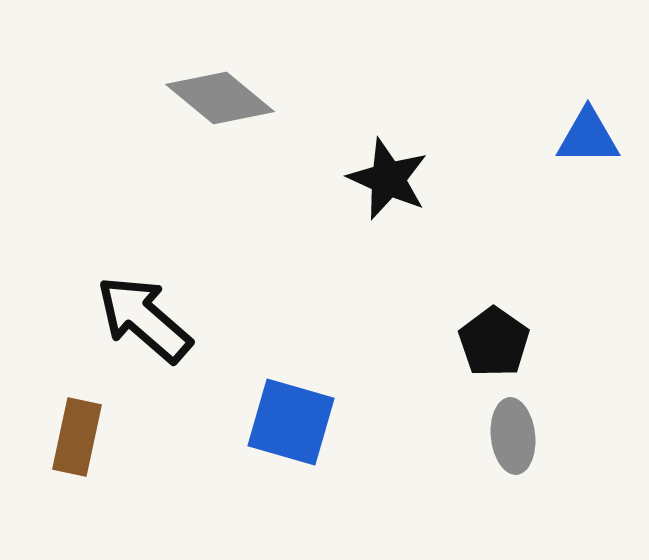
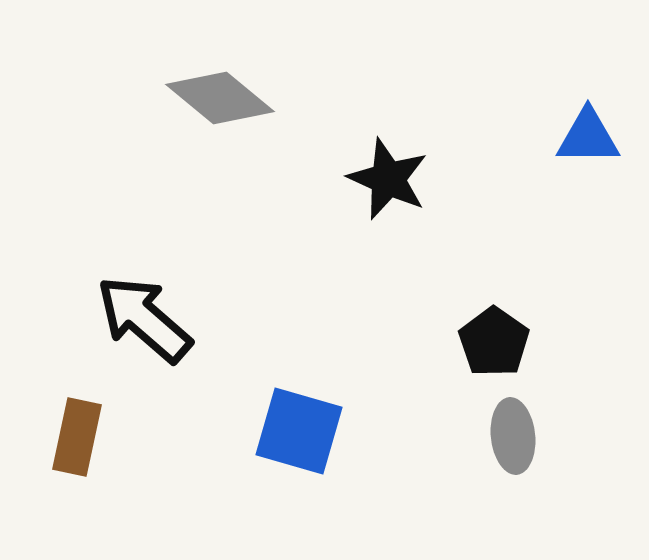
blue square: moved 8 px right, 9 px down
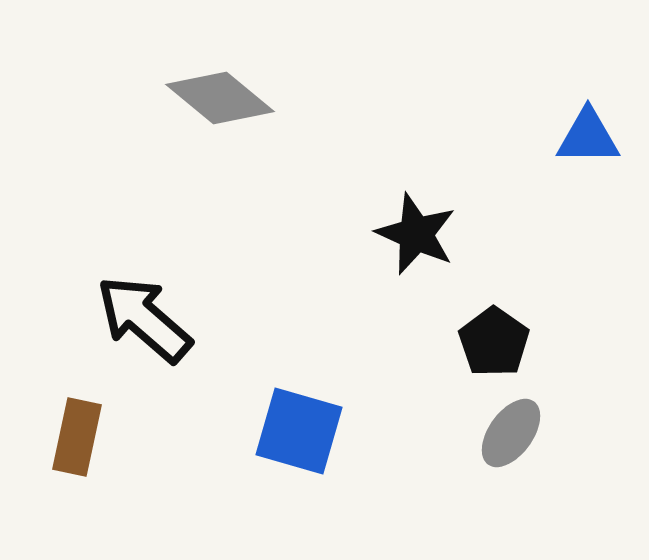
black star: moved 28 px right, 55 px down
gray ellipse: moved 2 px left, 3 px up; rotated 42 degrees clockwise
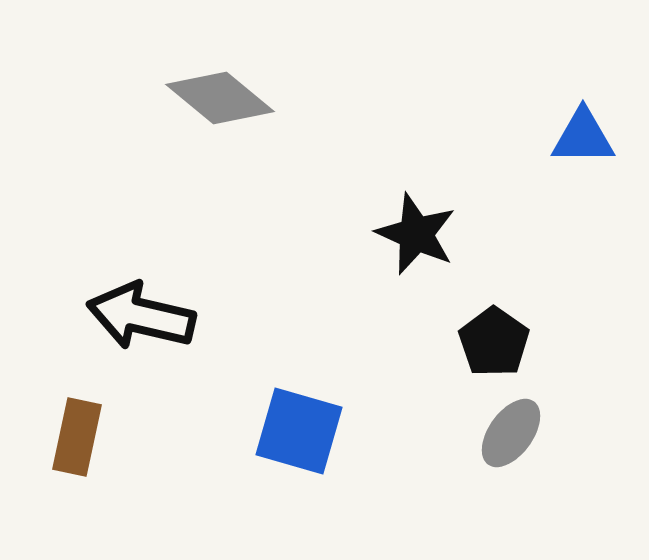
blue triangle: moved 5 px left
black arrow: moved 3 px left, 3 px up; rotated 28 degrees counterclockwise
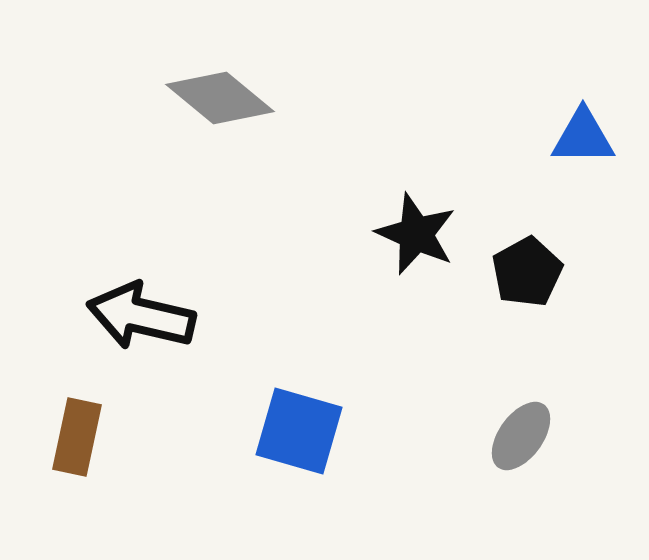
black pentagon: moved 33 px right, 70 px up; rotated 8 degrees clockwise
gray ellipse: moved 10 px right, 3 px down
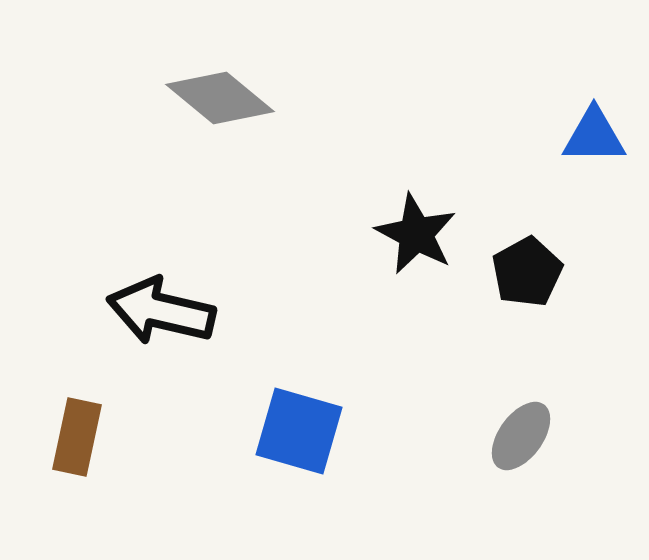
blue triangle: moved 11 px right, 1 px up
black star: rotated 4 degrees clockwise
black arrow: moved 20 px right, 5 px up
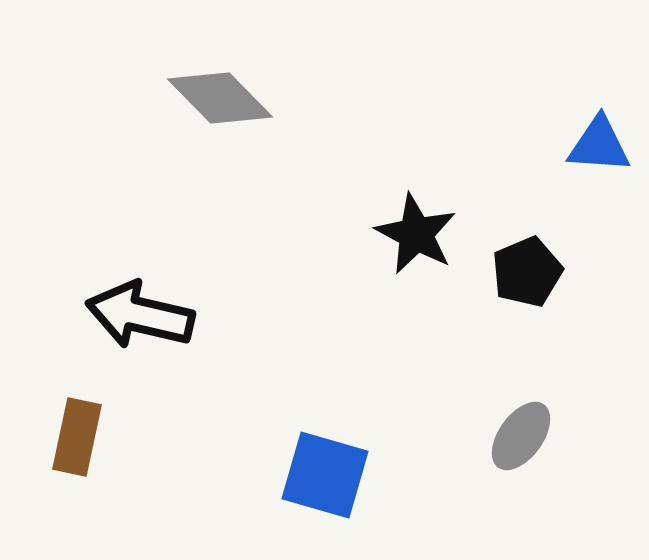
gray diamond: rotated 6 degrees clockwise
blue triangle: moved 5 px right, 9 px down; rotated 4 degrees clockwise
black pentagon: rotated 6 degrees clockwise
black arrow: moved 21 px left, 4 px down
blue square: moved 26 px right, 44 px down
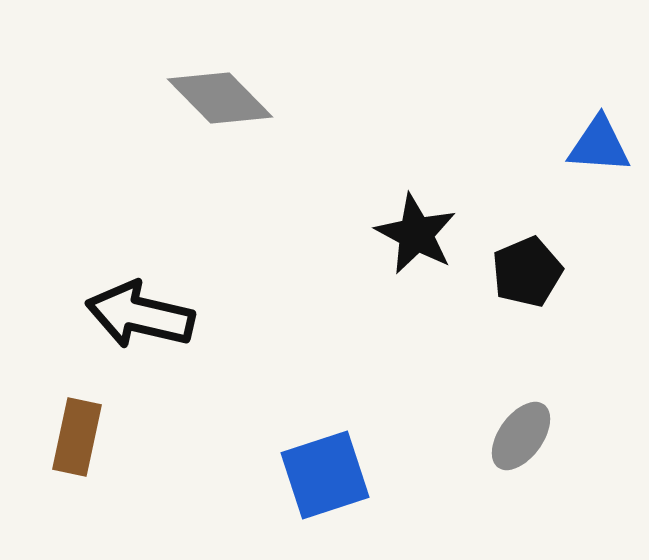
blue square: rotated 34 degrees counterclockwise
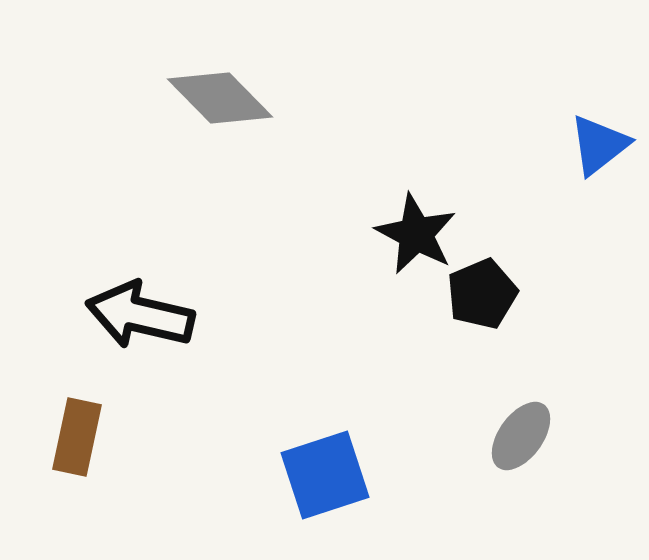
blue triangle: rotated 42 degrees counterclockwise
black pentagon: moved 45 px left, 22 px down
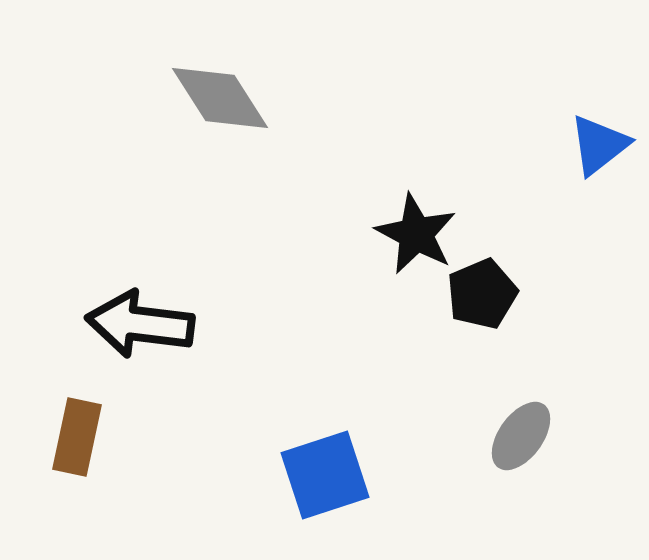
gray diamond: rotated 12 degrees clockwise
black arrow: moved 9 px down; rotated 6 degrees counterclockwise
